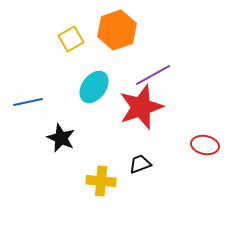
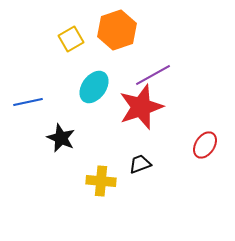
red ellipse: rotated 68 degrees counterclockwise
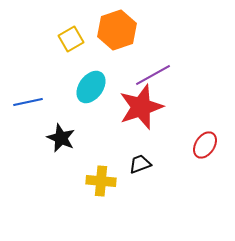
cyan ellipse: moved 3 px left
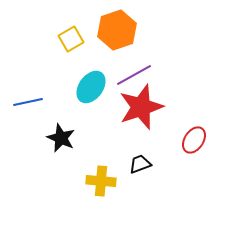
purple line: moved 19 px left
red ellipse: moved 11 px left, 5 px up
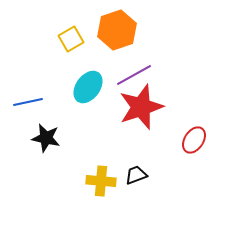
cyan ellipse: moved 3 px left
black star: moved 15 px left; rotated 12 degrees counterclockwise
black trapezoid: moved 4 px left, 11 px down
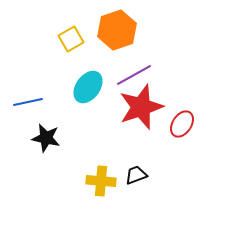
red ellipse: moved 12 px left, 16 px up
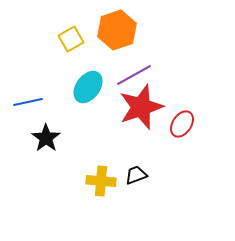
black star: rotated 24 degrees clockwise
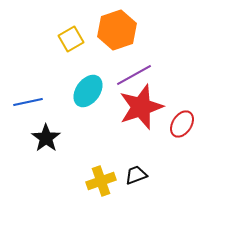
cyan ellipse: moved 4 px down
yellow cross: rotated 24 degrees counterclockwise
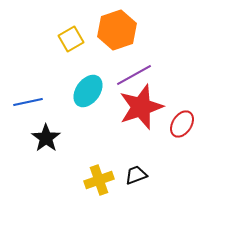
yellow cross: moved 2 px left, 1 px up
